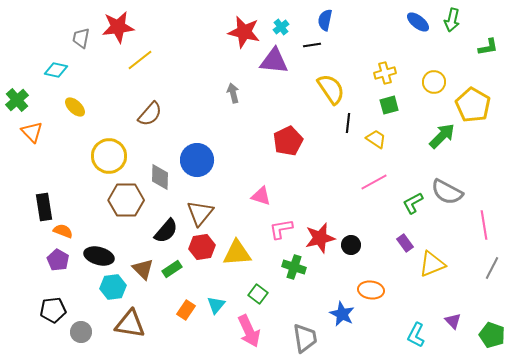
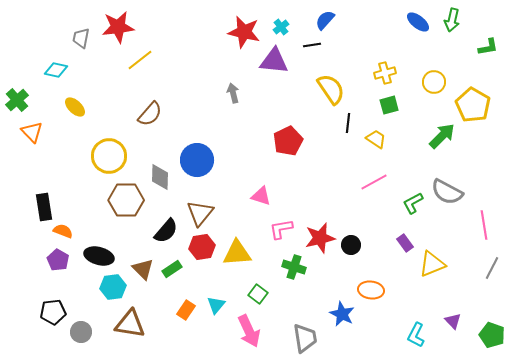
blue semicircle at (325, 20): rotated 30 degrees clockwise
black pentagon at (53, 310): moved 2 px down
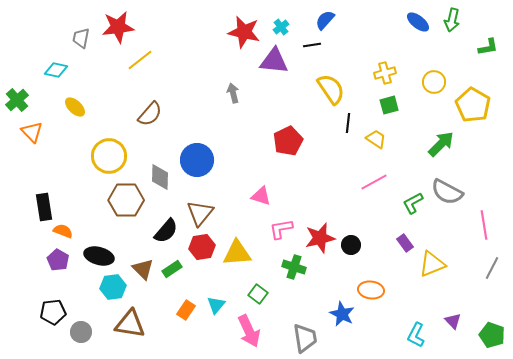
green arrow at (442, 136): moved 1 px left, 8 px down
